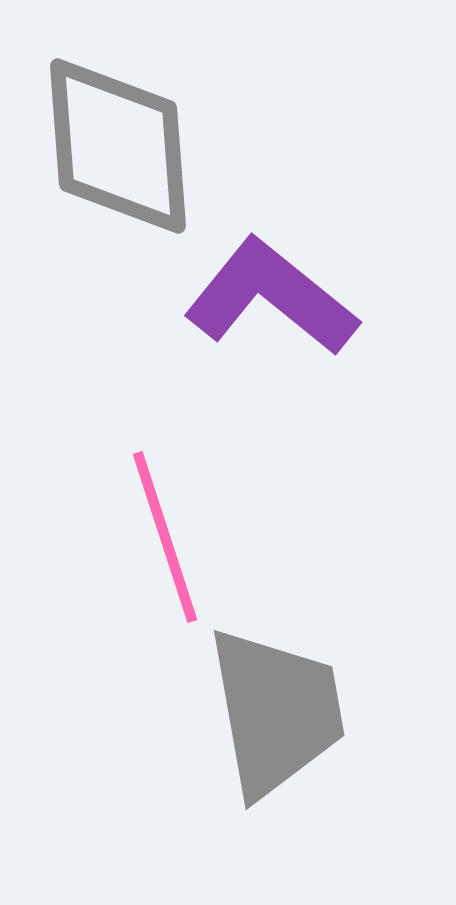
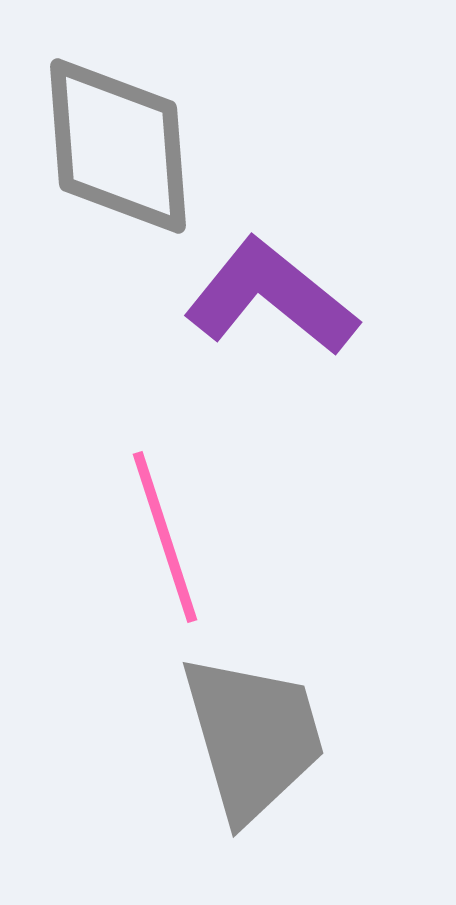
gray trapezoid: moved 23 px left, 25 px down; rotated 6 degrees counterclockwise
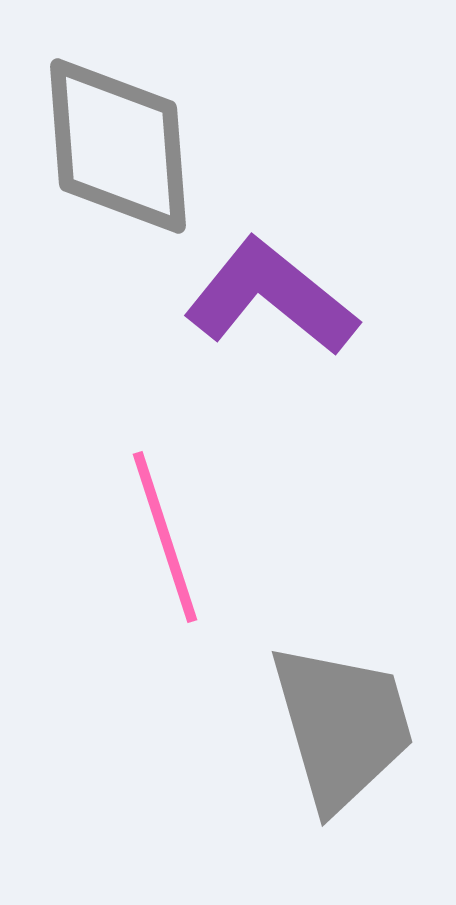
gray trapezoid: moved 89 px right, 11 px up
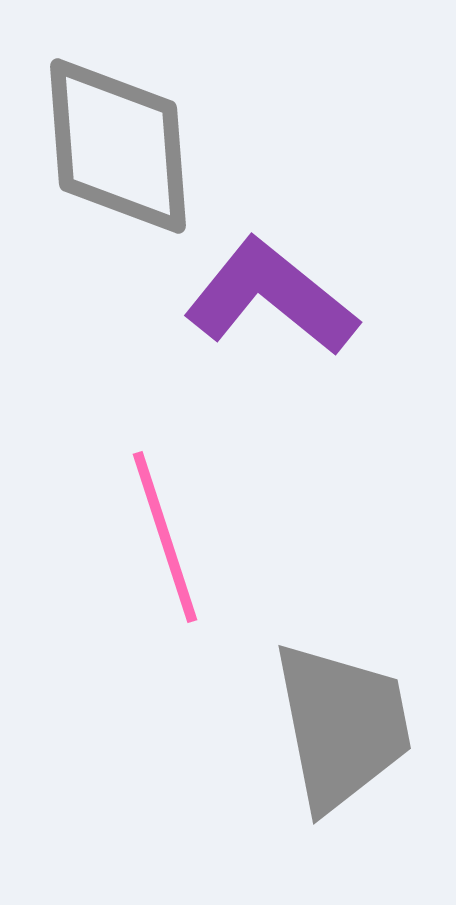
gray trapezoid: rotated 5 degrees clockwise
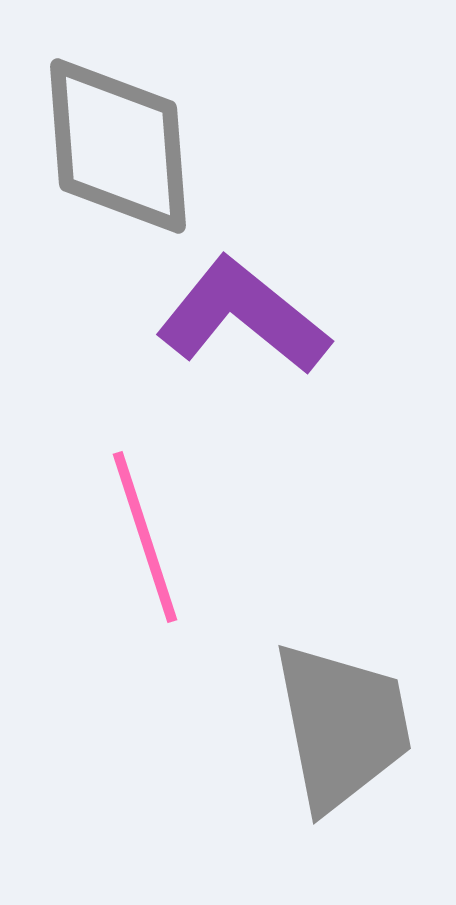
purple L-shape: moved 28 px left, 19 px down
pink line: moved 20 px left
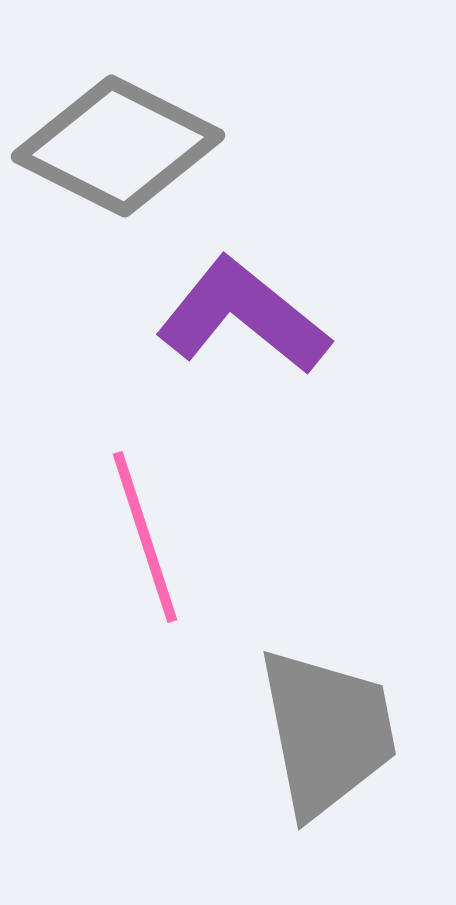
gray diamond: rotated 59 degrees counterclockwise
gray trapezoid: moved 15 px left, 6 px down
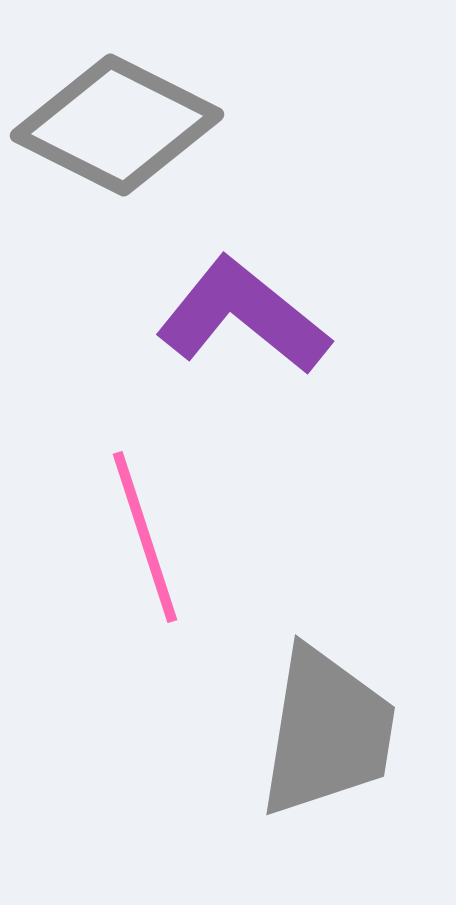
gray diamond: moved 1 px left, 21 px up
gray trapezoid: rotated 20 degrees clockwise
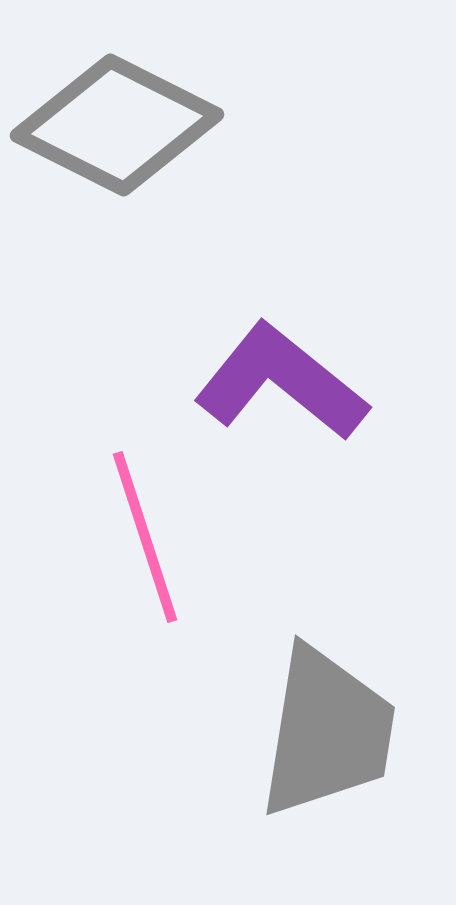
purple L-shape: moved 38 px right, 66 px down
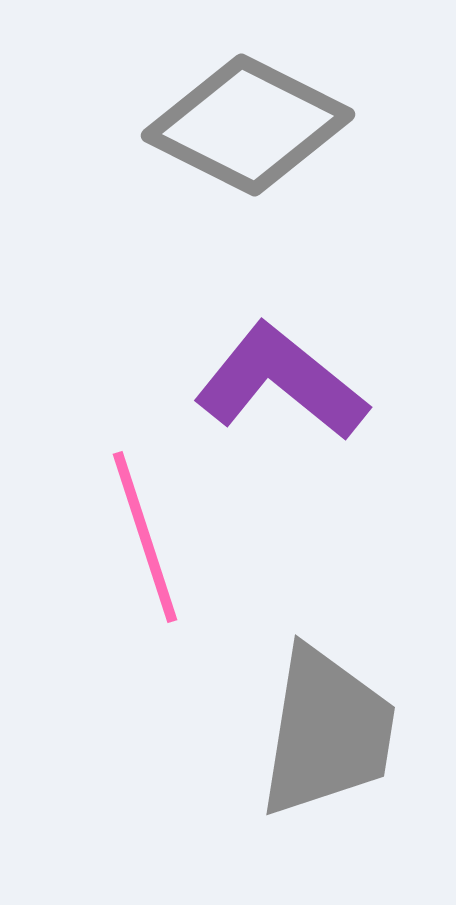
gray diamond: moved 131 px right
